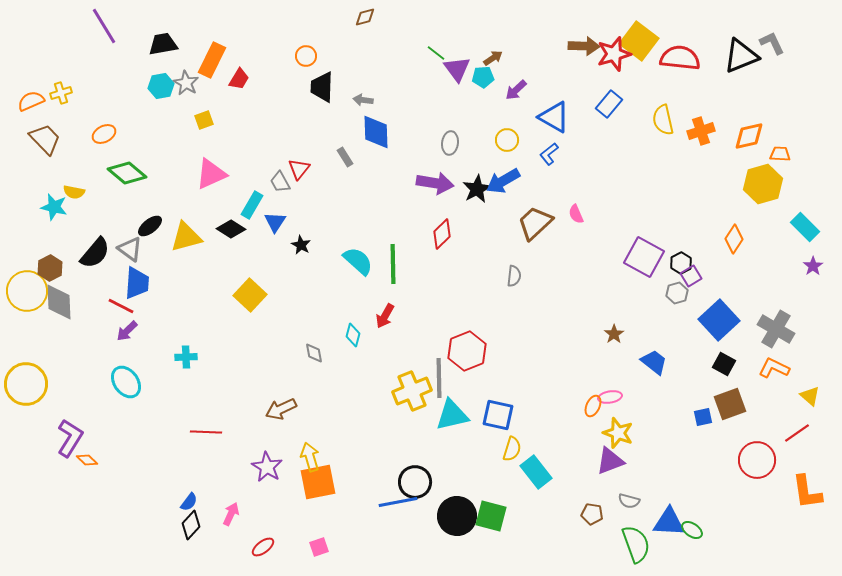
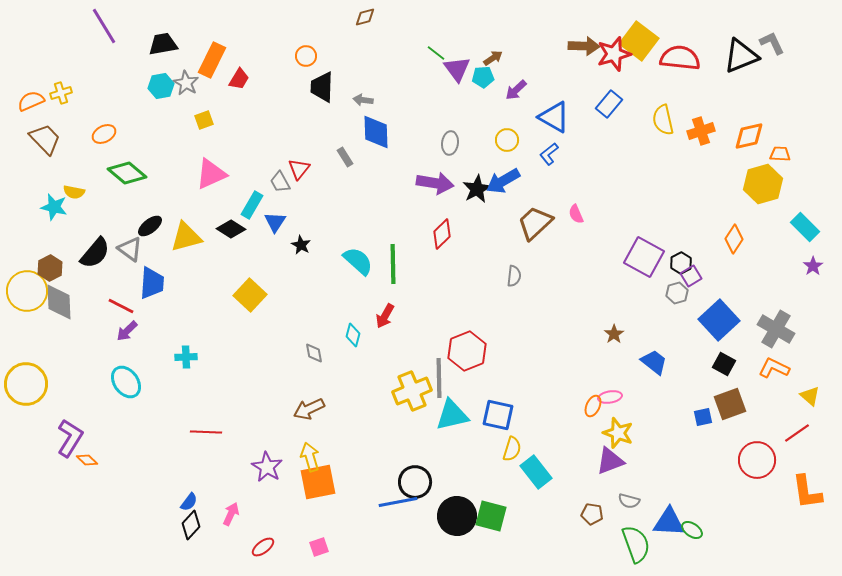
blue trapezoid at (137, 283): moved 15 px right
brown arrow at (281, 409): moved 28 px right
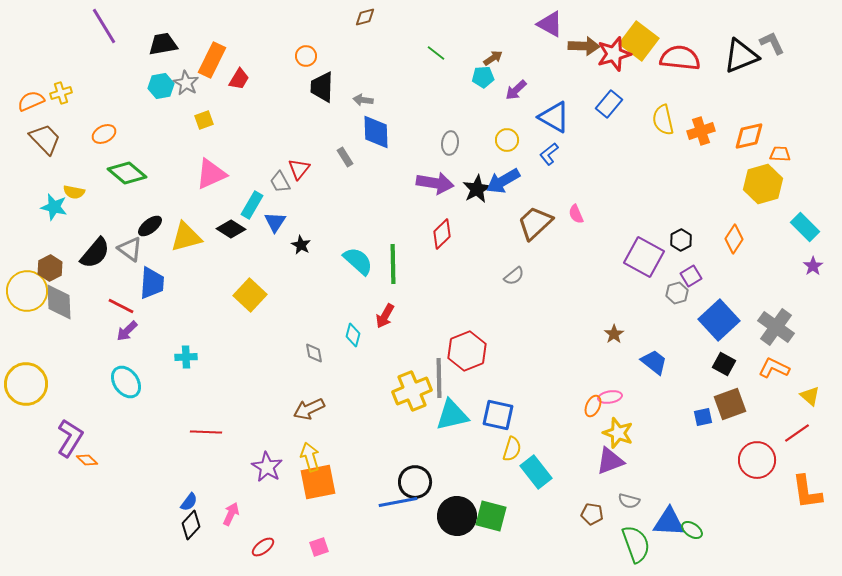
purple triangle at (457, 69): moved 93 px right, 45 px up; rotated 24 degrees counterclockwise
black hexagon at (681, 263): moved 23 px up
gray semicircle at (514, 276): rotated 45 degrees clockwise
gray cross at (776, 329): moved 2 px up; rotated 6 degrees clockwise
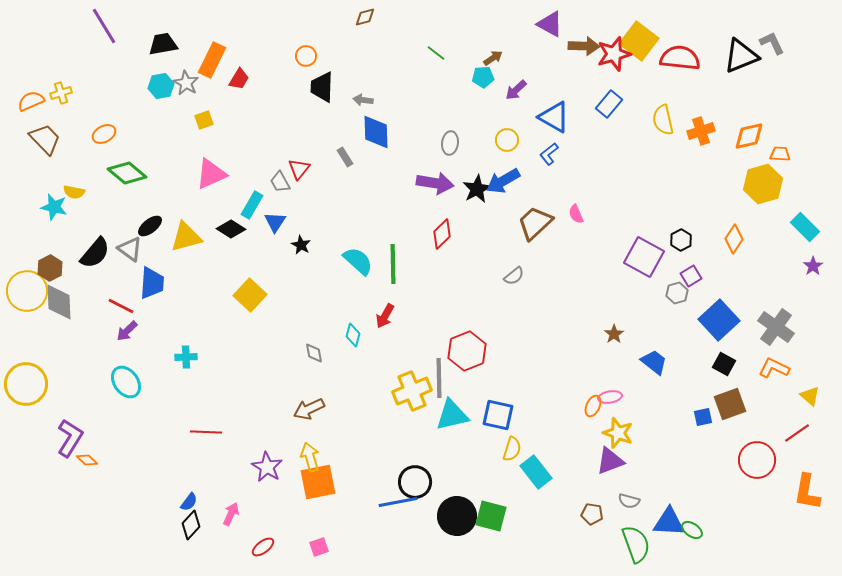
orange L-shape at (807, 492): rotated 18 degrees clockwise
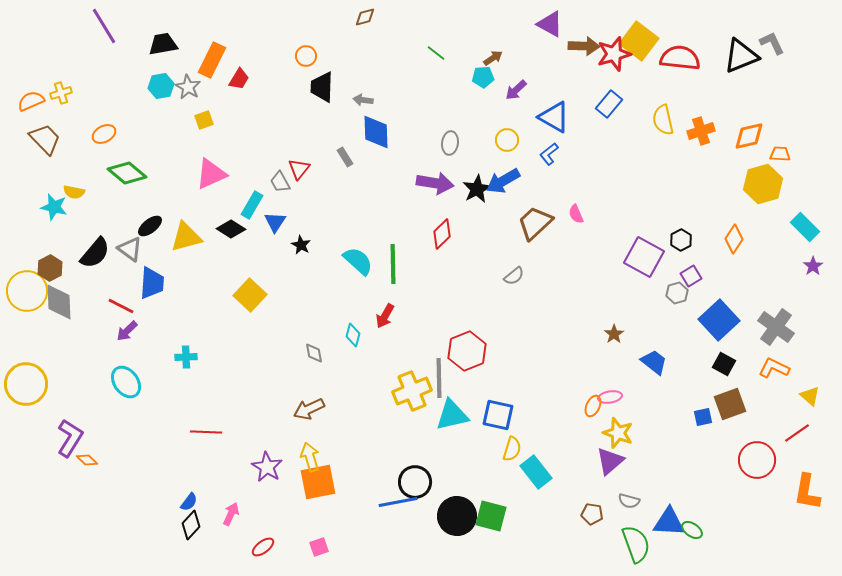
gray star at (186, 83): moved 2 px right, 4 px down
purple triangle at (610, 461): rotated 20 degrees counterclockwise
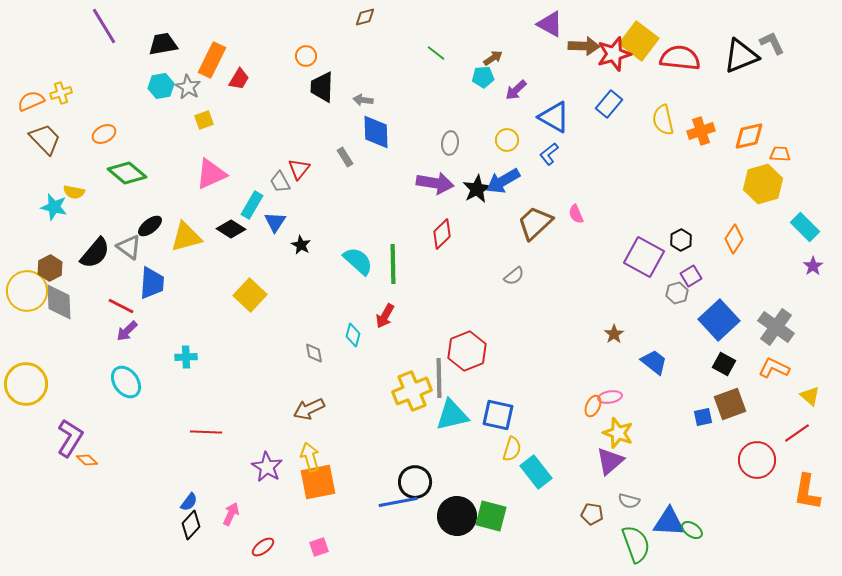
gray triangle at (130, 249): moved 1 px left, 2 px up
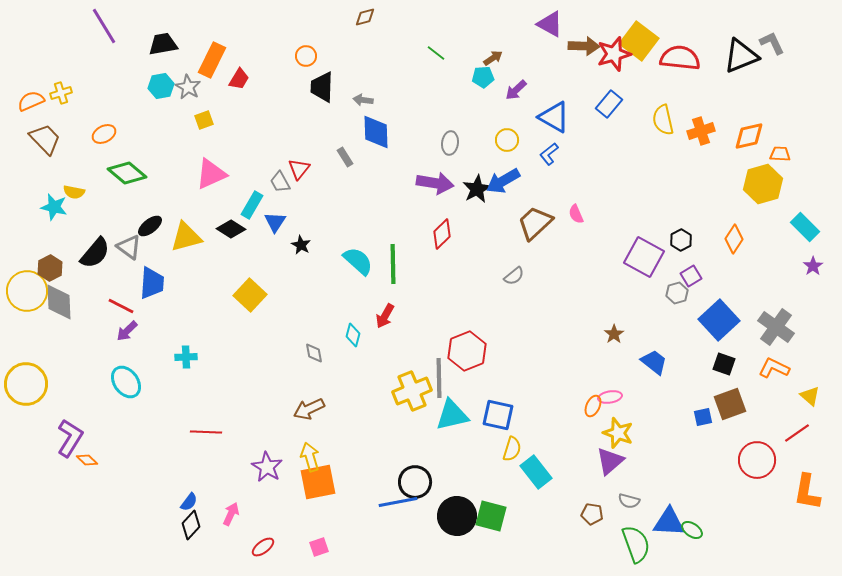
black square at (724, 364): rotated 10 degrees counterclockwise
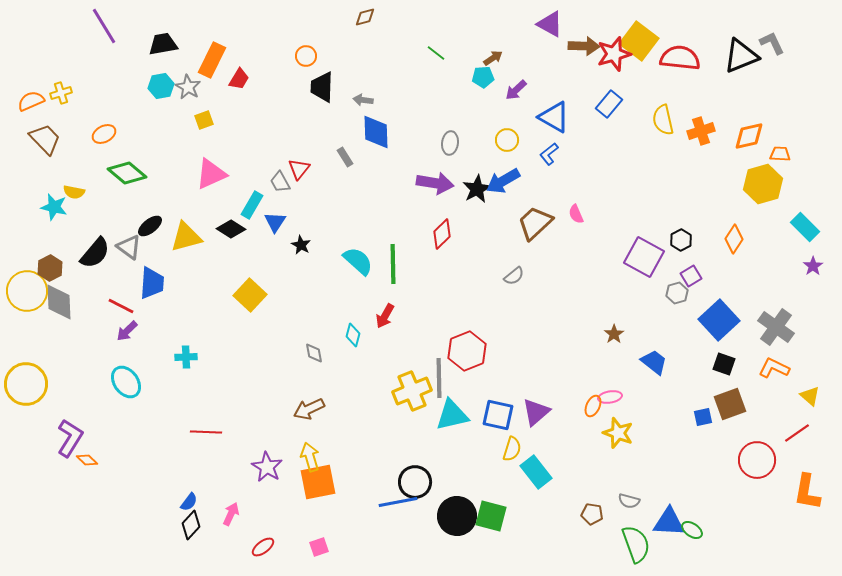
purple triangle at (610, 461): moved 74 px left, 49 px up
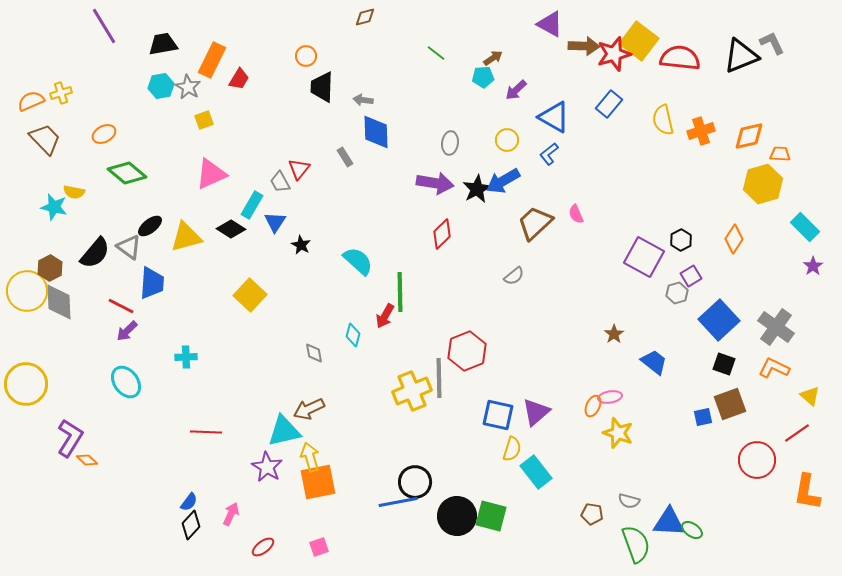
green line at (393, 264): moved 7 px right, 28 px down
cyan triangle at (452, 415): moved 168 px left, 16 px down
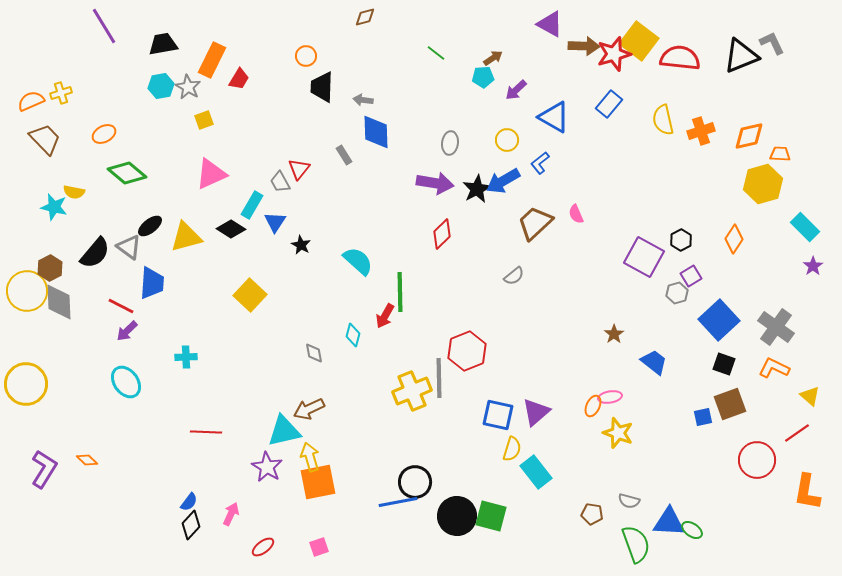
blue L-shape at (549, 154): moved 9 px left, 9 px down
gray rectangle at (345, 157): moved 1 px left, 2 px up
purple L-shape at (70, 438): moved 26 px left, 31 px down
